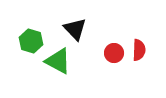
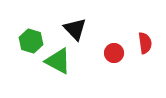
red semicircle: moved 6 px right, 7 px up; rotated 10 degrees counterclockwise
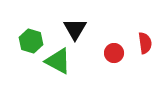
black triangle: rotated 15 degrees clockwise
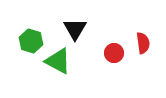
red semicircle: moved 2 px left
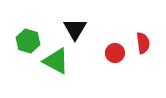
green hexagon: moved 3 px left
red circle: moved 1 px right
green triangle: moved 2 px left
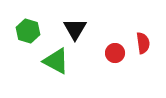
green hexagon: moved 10 px up
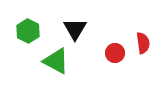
green hexagon: rotated 10 degrees clockwise
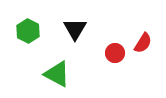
red semicircle: rotated 40 degrees clockwise
green triangle: moved 1 px right, 13 px down
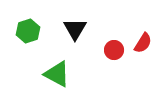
green hexagon: rotated 15 degrees clockwise
red circle: moved 1 px left, 3 px up
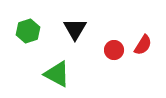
red semicircle: moved 2 px down
